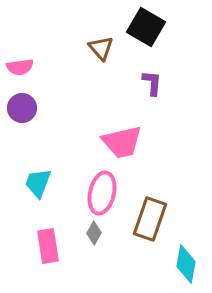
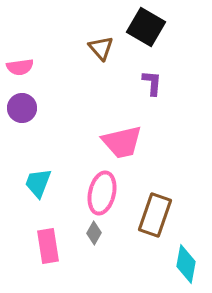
brown rectangle: moved 5 px right, 4 px up
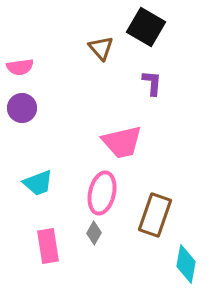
cyan trapezoid: rotated 132 degrees counterclockwise
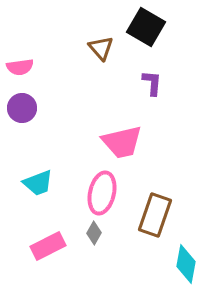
pink rectangle: rotated 72 degrees clockwise
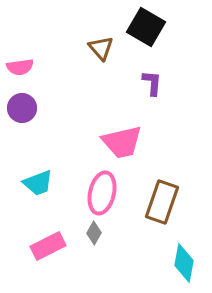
brown rectangle: moved 7 px right, 13 px up
cyan diamond: moved 2 px left, 1 px up
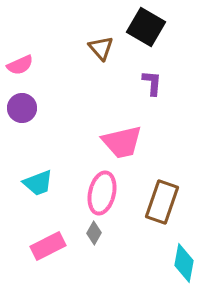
pink semicircle: moved 2 px up; rotated 16 degrees counterclockwise
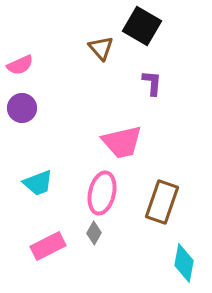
black square: moved 4 px left, 1 px up
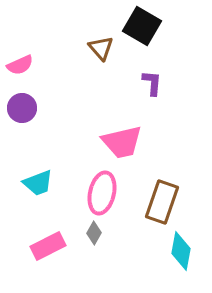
cyan diamond: moved 3 px left, 12 px up
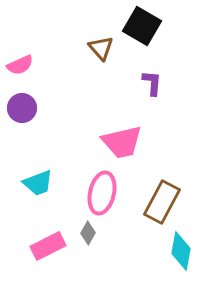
brown rectangle: rotated 9 degrees clockwise
gray diamond: moved 6 px left
